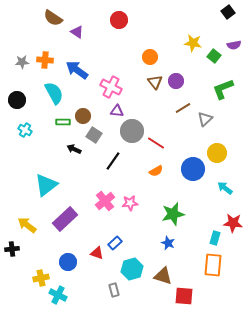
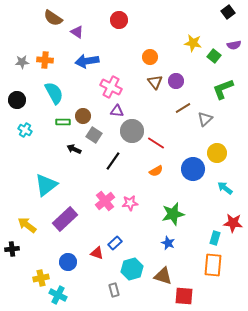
blue arrow at (77, 70): moved 10 px right, 9 px up; rotated 45 degrees counterclockwise
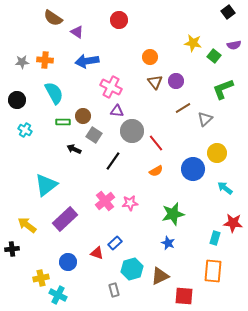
red line at (156, 143): rotated 18 degrees clockwise
orange rectangle at (213, 265): moved 6 px down
brown triangle at (163, 276): moved 3 px left; rotated 42 degrees counterclockwise
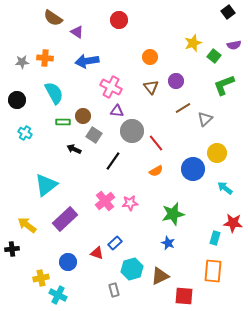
yellow star at (193, 43): rotated 30 degrees counterclockwise
orange cross at (45, 60): moved 2 px up
brown triangle at (155, 82): moved 4 px left, 5 px down
green L-shape at (223, 89): moved 1 px right, 4 px up
cyan cross at (25, 130): moved 3 px down
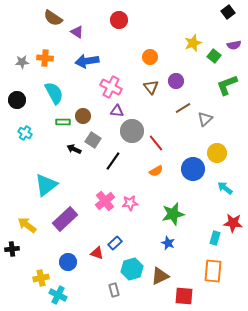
green L-shape at (224, 85): moved 3 px right
gray square at (94, 135): moved 1 px left, 5 px down
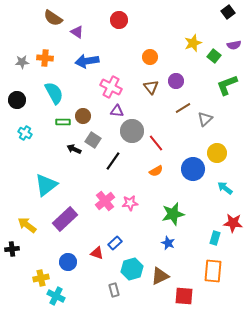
cyan cross at (58, 295): moved 2 px left, 1 px down
